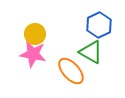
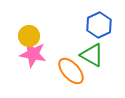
yellow circle: moved 6 px left, 2 px down
green triangle: moved 1 px right, 3 px down
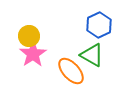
pink star: rotated 28 degrees clockwise
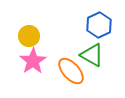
pink star: moved 7 px down
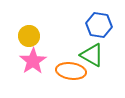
blue hexagon: rotated 25 degrees counterclockwise
orange ellipse: rotated 40 degrees counterclockwise
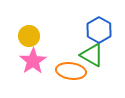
blue hexagon: moved 5 px down; rotated 20 degrees clockwise
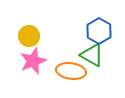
blue hexagon: moved 1 px down
pink star: rotated 12 degrees clockwise
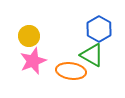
blue hexagon: moved 2 px up
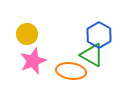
blue hexagon: moved 6 px down
yellow circle: moved 2 px left, 2 px up
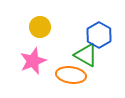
yellow circle: moved 13 px right, 7 px up
green triangle: moved 6 px left
orange ellipse: moved 4 px down
